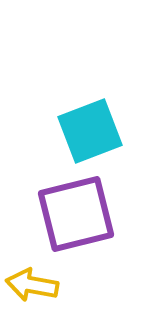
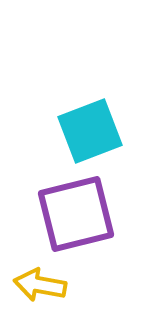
yellow arrow: moved 8 px right
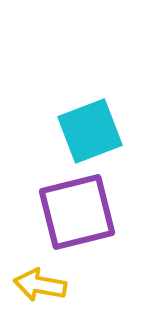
purple square: moved 1 px right, 2 px up
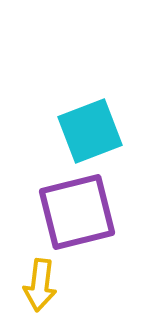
yellow arrow: rotated 93 degrees counterclockwise
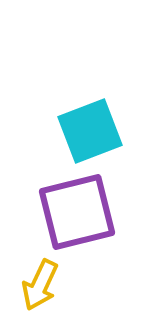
yellow arrow: rotated 18 degrees clockwise
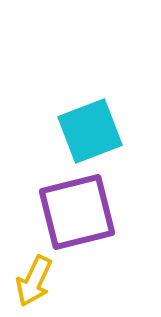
yellow arrow: moved 6 px left, 4 px up
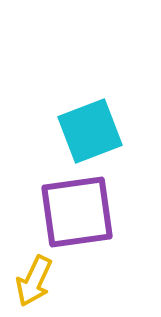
purple square: rotated 6 degrees clockwise
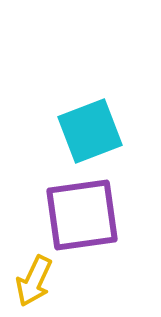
purple square: moved 5 px right, 3 px down
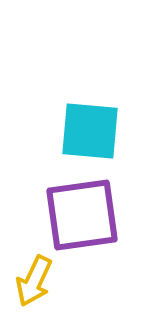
cyan square: rotated 26 degrees clockwise
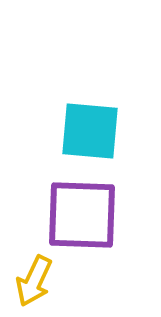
purple square: rotated 10 degrees clockwise
